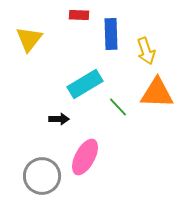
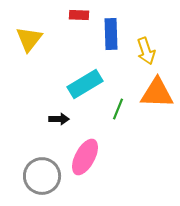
green line: moved 2 px down; rotated 65 degrees clockwise
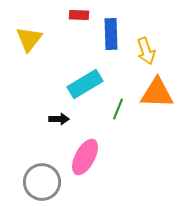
gray circle: moved 6 px down
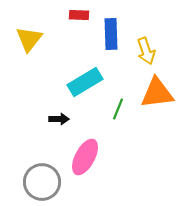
cyan rectangle: moved 2 px up
orange triangle: rotated 9 degrees counterclockwise
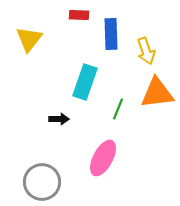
cyan rectangle: rotated 40 degrees counterclockwise
pink ellipse: moved 18 px right, 1 px down
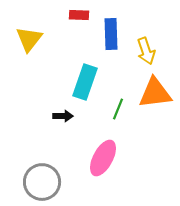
orange triangle: moved 2 px left
black arrow: moved 4 px right, 3 px up
